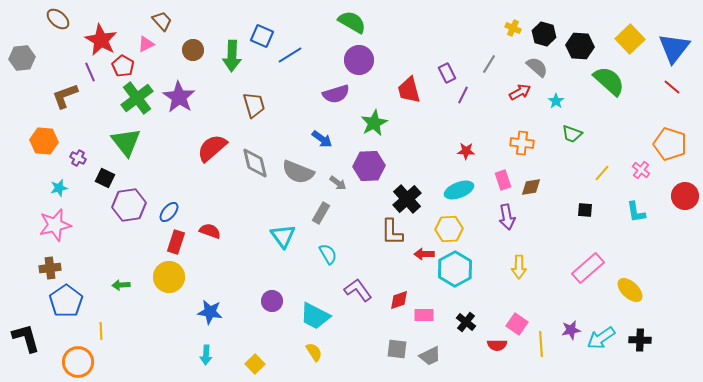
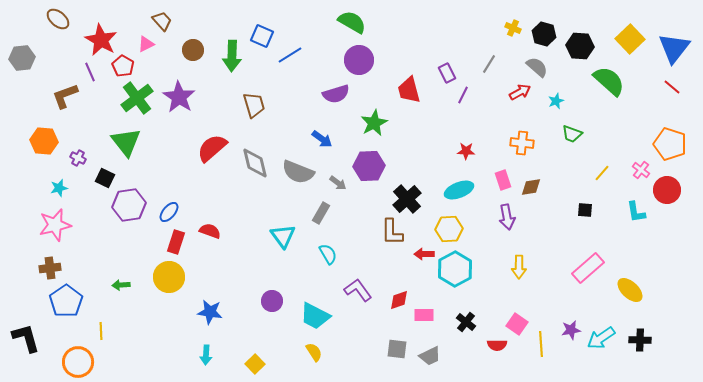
cyan star at (556, 101): rotated 14 degrees clockwise
red circle at (685, 196): moved 18 px left, 6 px up
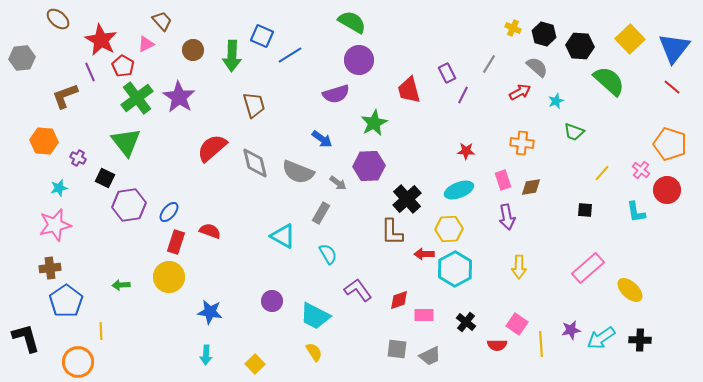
green trapezoid at (572, 134): moved 2 px right, 2 px up
cyan triangle at (283, 236): rotated 24 degrees counterclockwise
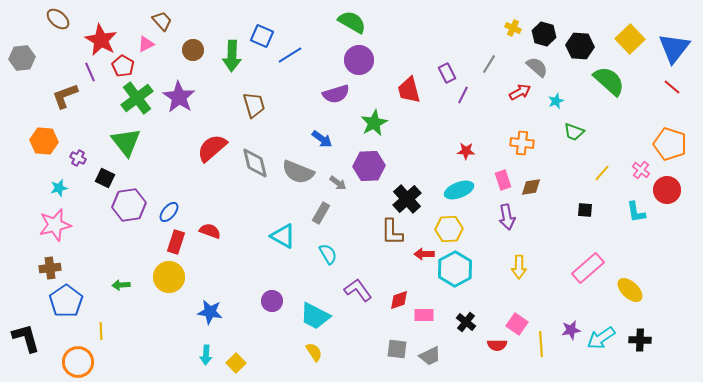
yellow square at (255, 364): moved 19 px left, 1 px up
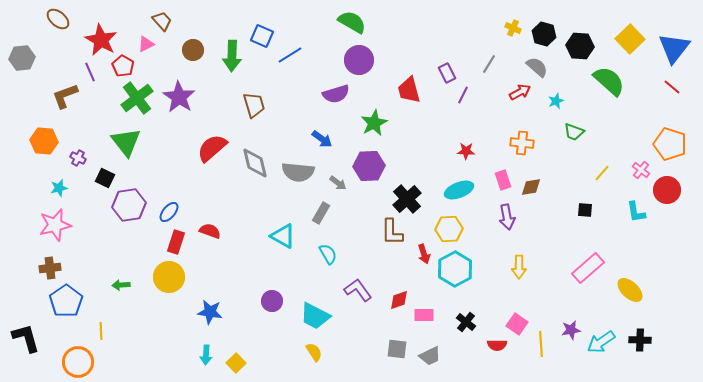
gray semicircle at (298, 172): rotated 16 degrees counterclockwise
red arrow at (424, 254): rotated 108 degrees counterclockwise
cyan arrow at (601, 338): moved 4 px down
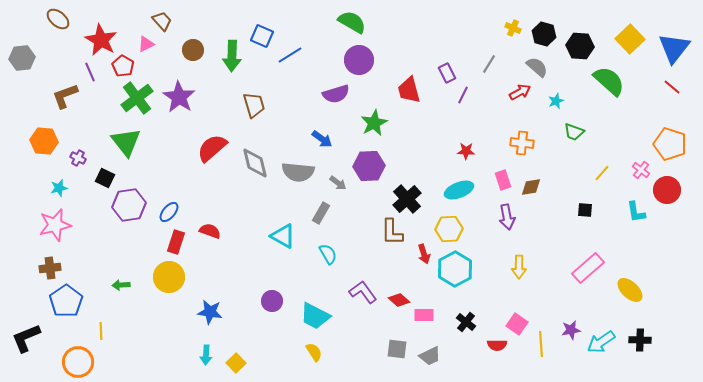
purple L-shape at (358, 290): moved 5 px right, 2 px down
red diamond at (399, 300): rotated 60 degrees clockwise
black L-shape at (26, 338): rotated 96 degrees counterclockwise
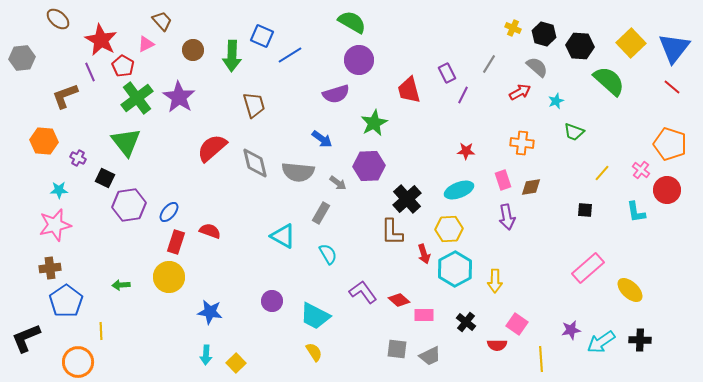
yellow square at (630, 39): moved 1 px right, 4 px down
cyan star at (59, 188): moved 2 px down; rotated 12 degrees clockwise
yellow arrow at (519, 267): moved 24 px left, 14 px down
yellow line at (541, 344): moved 15 px down
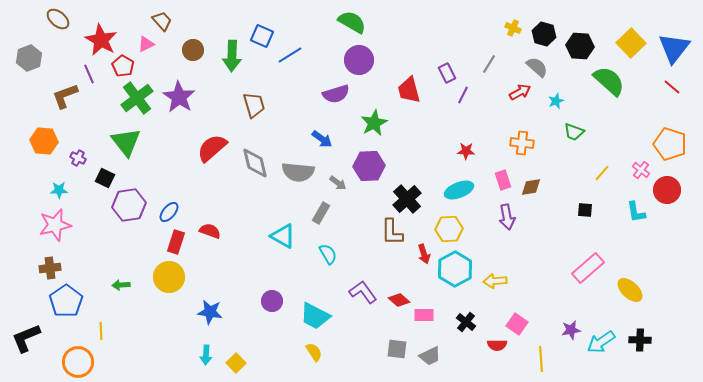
gray hexagon at (22, 58): moved 7 px right; rotated 15 degrees counterclockwise
purple line at (90, 72): moved 1 px left, 2 px down
yellow arrow at (495, 281): rotated 85 degrees clockwise
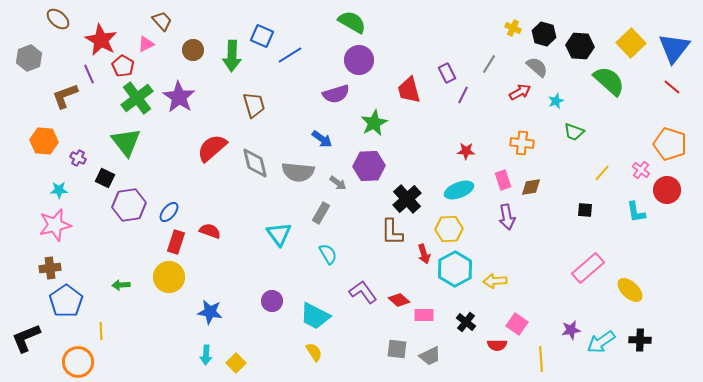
cyan triangle at (283, 236): moved 4 px left, 2 px up; rotated 24 degrees clockwise
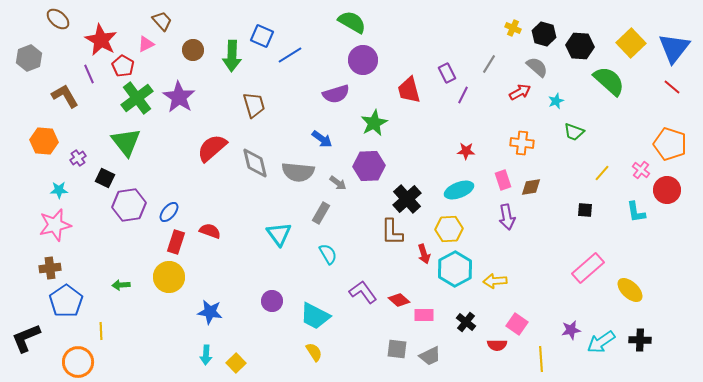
purple circle at (359, 60): moved 4 px right
brown L-shape at (65, 96): rotated 80 degrees clockwise
purple cross at (78, 158): rotated 28 degrees clockwise
